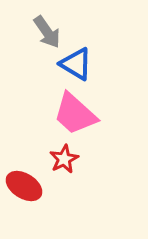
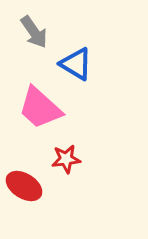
gray arrow: moved 13 px left
pink trapezoid: moved 35 px left, 6 px up
red star: moved 2 px right; rotated 20 degrees clockwise
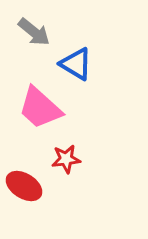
gray arrow: rotated 16 degrees counterclockwise
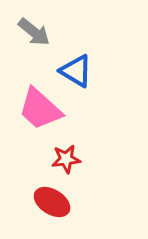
blue triangle: moved 7 px down
pink trapezoid: moved 1 px down
red ellipse: moved 28 px right, 16 px down
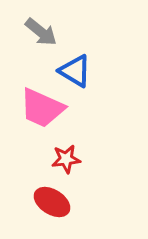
gray arrow: moved 7 px right
blue triangle: moved 1 px left
pink trapezoid: moved 2 px right, 1 px up; rotated 18 degrees counterclockwise
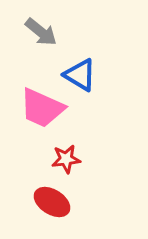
blue triangle: moved 5 px right, 4 px down
